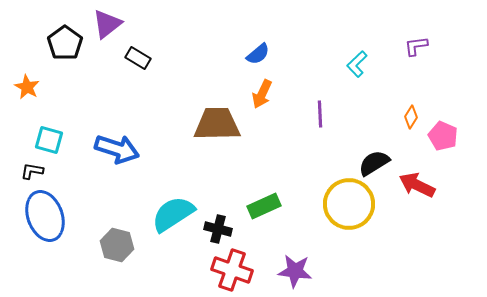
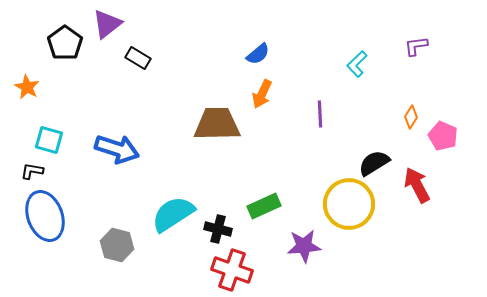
red arrow: rotated 36 degrees clockwise
purple star: moved 9 px right, 25 px up; rotated 12 degrees counterclockwise
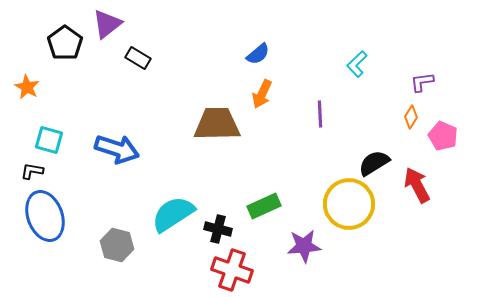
purple L-shape: moved 6 px right, 36 px down
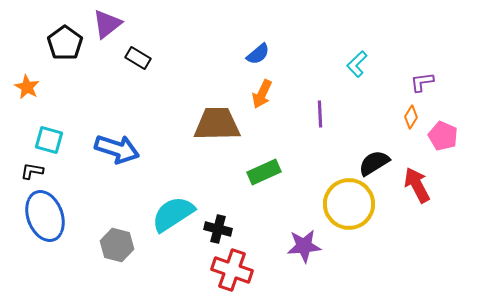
green rectangle: moved 34 px up
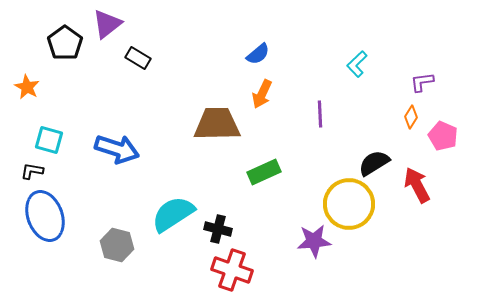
purple star: moved 10 px right, 5 px up
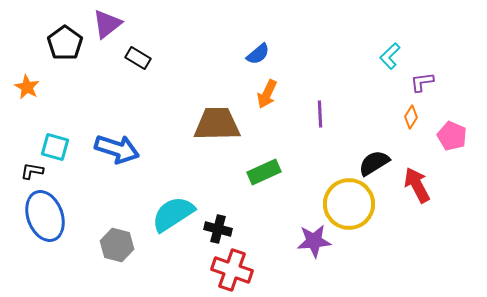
cyan L-shape: moved 33 px right, 8 px up
orange arrow: moved 5 px right
pink pentagon: moved 9 px right
cyan square: moved 6 px right, 7 px down
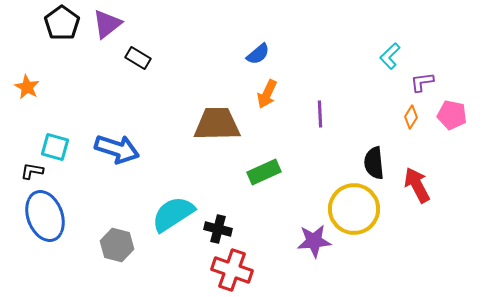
black pentagon: moved 3 px left, 20 px up
pink pentagon: moved 21 px up; rotated 12 degrees counterclockwise
black semicircle: rotated 64 degrees counterclockwise
yellow circle: moved 5 px right, 5 px down
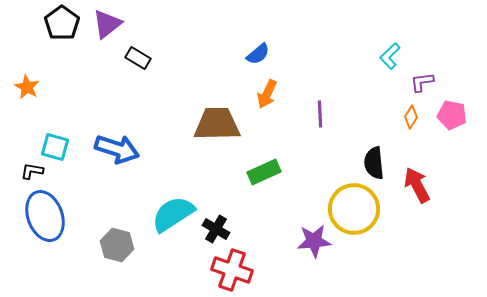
black cross: moved 2 px left; rotated 16 degrees clockwise
